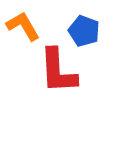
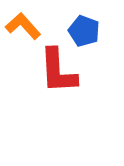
orange L-shape: rotated 12 degrees counterclockwise
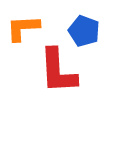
orange L-shape: moved 2 px down; rotated 51 degrees counterclockwise
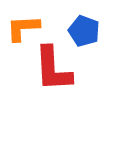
red L-shape: moved 5 px left, 2 px up
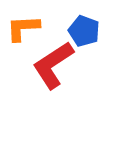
red L-shape: moved 4 px up; rotated 60 degrees clockwise
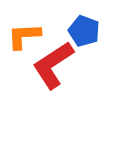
orange L-shape: moved 1 px right, 8 px down
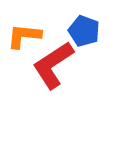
orange L-shape: rotated 9 degrees clockwise
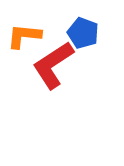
blue pentagon: moved 1 px left, 2 px down
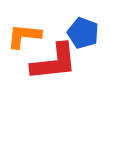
red L-shape: moved 1 px right, 3 px up; rotated 153 degrees counterclockwise
